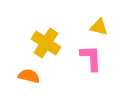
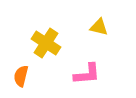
pink L-shape: moved 4 px left, 16 px down; rotated 88 degrees clockwise
orange semicircle: moved 8 px left; rotated 90 degrees counterclockwise
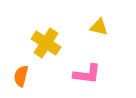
pink L-shape: rotated 12 degrees clockwise
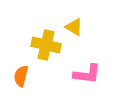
yellow triangle: moved 25 px left; rotated 18 degrees clockwise
yellow cross: moved 2 px down; rotated 20 degrees counterclockwise
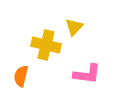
yellow triangle: rotated 42 degrees clockwise
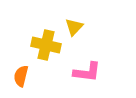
pink L-shape: moved 2 px up
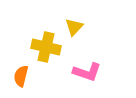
yellow cross: moved 2 px down
pink L-shape: rotated 12 degrees clockwise
